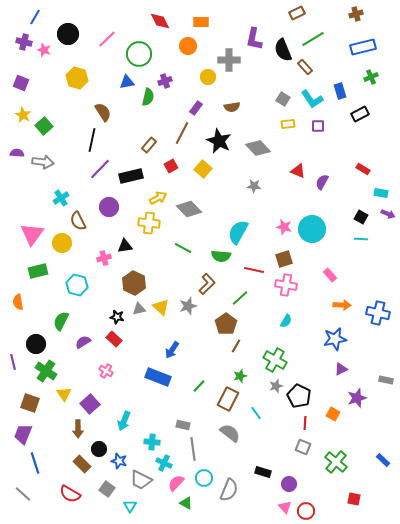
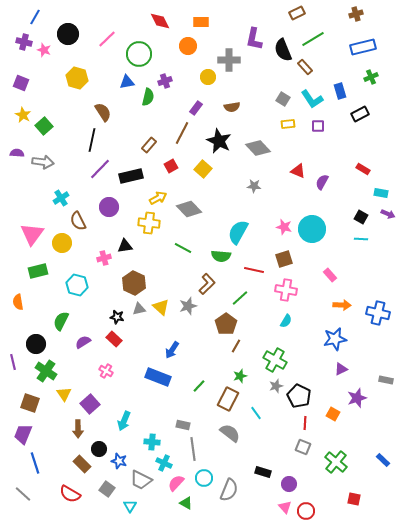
pink cross at (286, 285): moved 5 px down
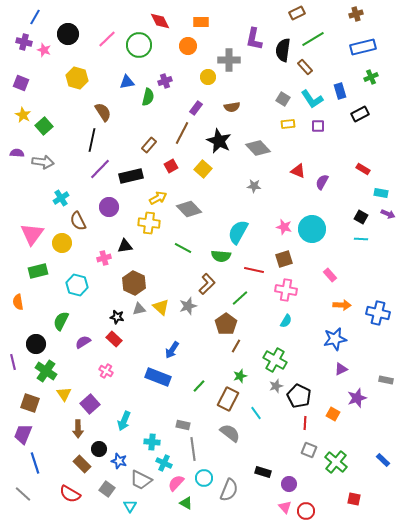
black semicircle at (283, 50): rotated 30 degrees clockwise
green circle at (139, 54): moved 9 px up
gray square at (303, 447): moved 6 px right, 3 px down
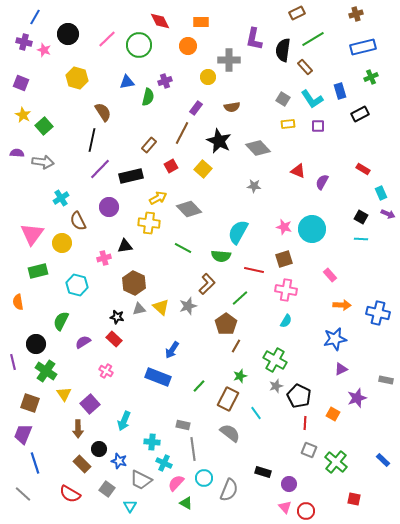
cyan rectangle at (381, 193): rotated 56 degrees clockwise
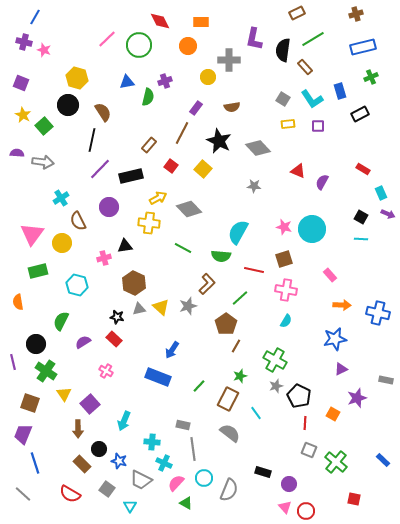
black circle at (68, 34): moved 71 px down
red square at (171, 166): rotated 24 degrees counterclockwise
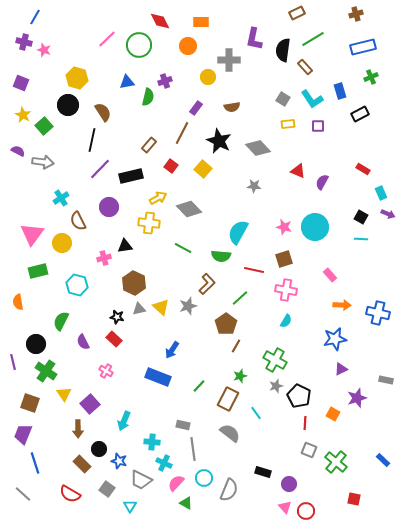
purple semicircle at (17, 153): moved 1 px right, 2 px up; rotated 24 degrees clockwise
cyan circle at (312, 229): moved 3 px right, 2 px up
purple semicircle at (83, 342): rotated 84 degrees counterclockwise
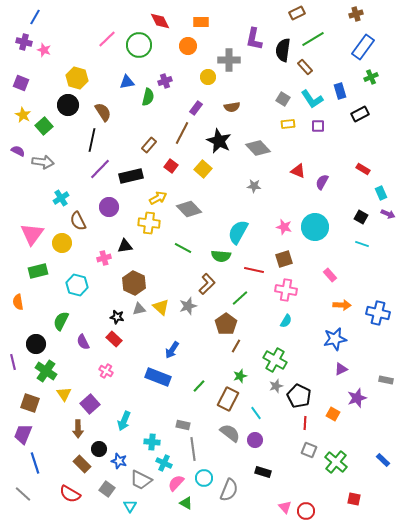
blue rectangle at (363, 47): rotated 40 degrees counterclockwise
cyan line at (361, 239): moved 1 px right, 5 px down; rotated 16 degrees clockwise
purple circle at (289, 484): moved 34 px left, 44 px up
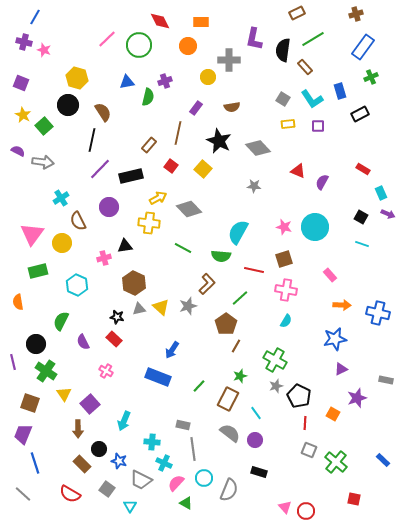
brown line at (182, 133): moved 4 px left; rotated 15 degrees counterclockwise
cyan hexagon at (77, 285): rotated 10 degrees clockwise
black rectangle at (263, 472): moved 4 px left
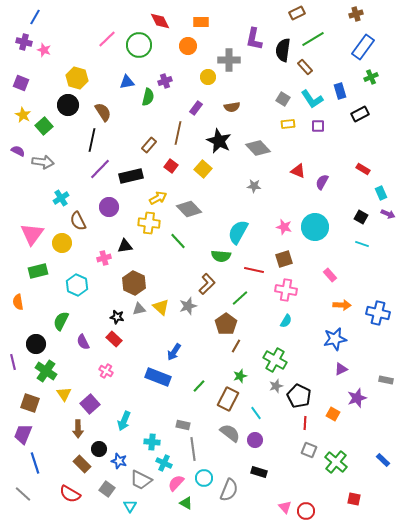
green line at (183, 248): moved 5 px left, 7 px up; rotated 18 degrees clockwise
blue arrow at (172, 350): moved 2 px right, 2 px down
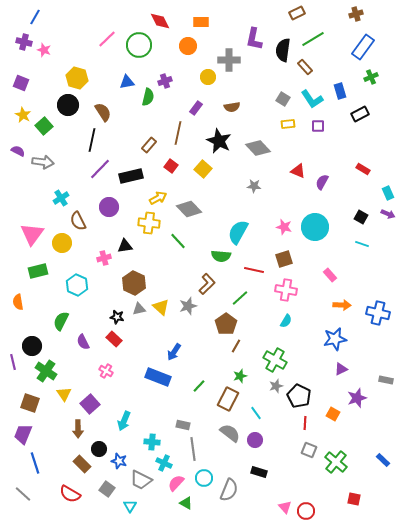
cyan rectangle at (381, 193): moved 7 px right
black circle at (36, 344): moved 4 px left, 2 px down
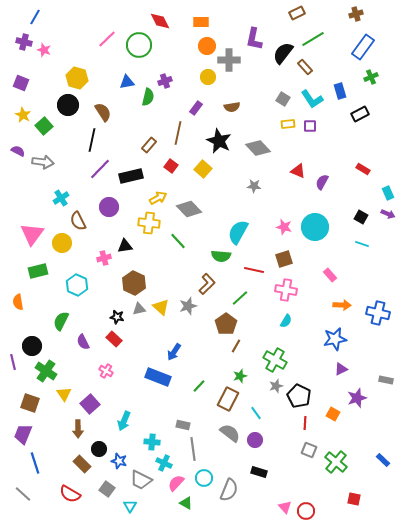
orange circle at (188, 46): moved 19 px right
black semicircle at (283, 50): moved 3 px down; rotated 30 degrees clockwise
purple square at (318, 126): moved 8 px left
